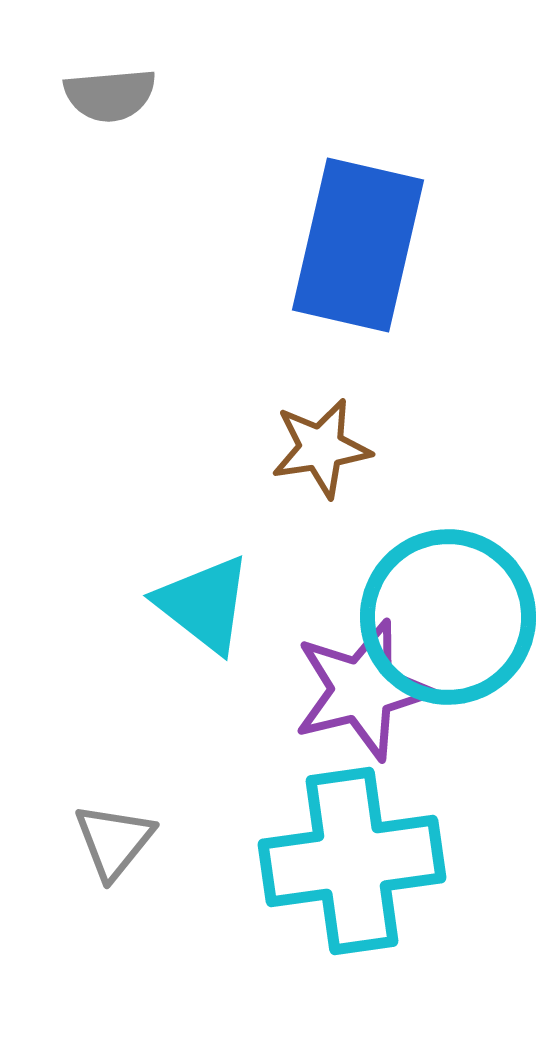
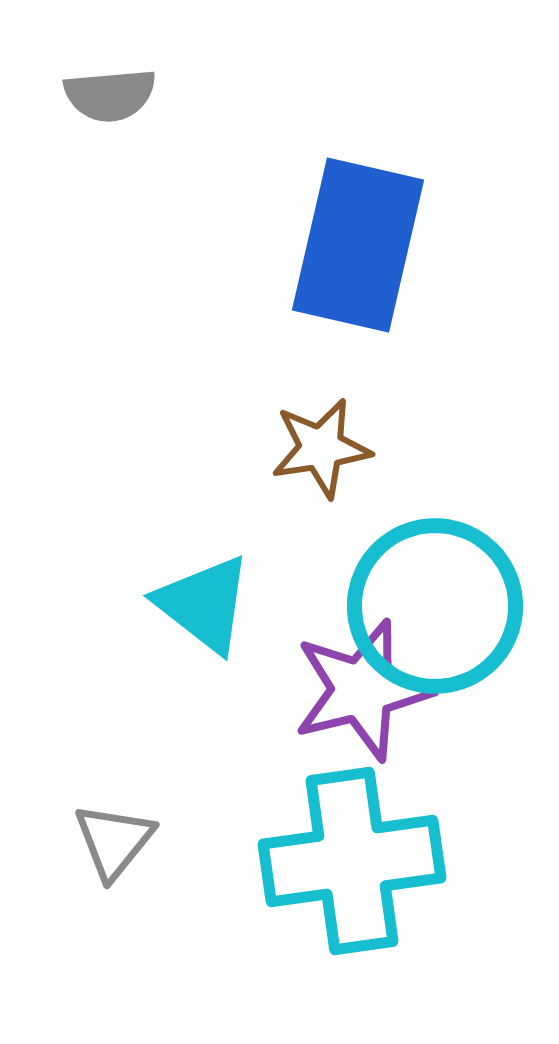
cyan circle: moved 13 px left, 11 px up
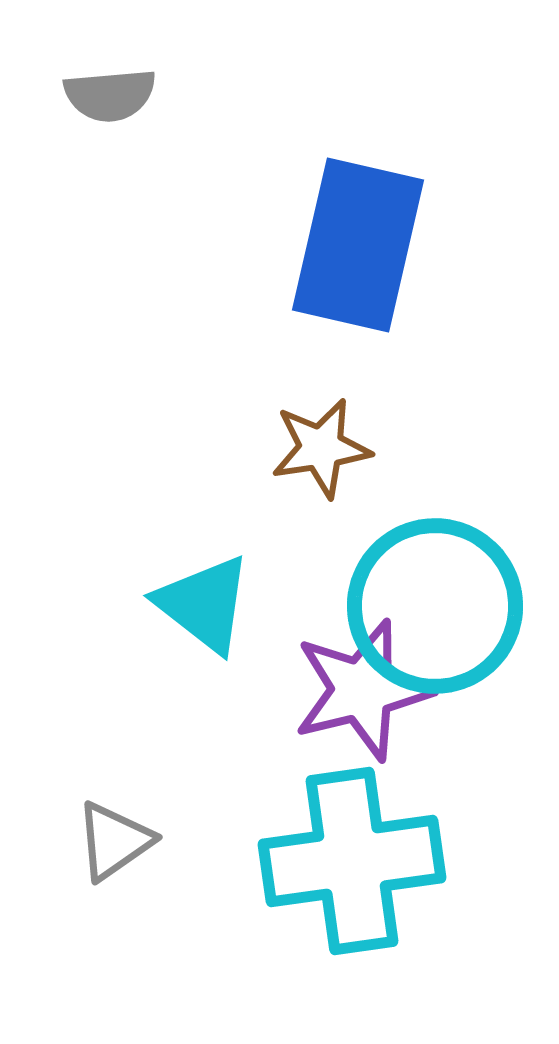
gray triangle: rotated 16 degrees clockwise
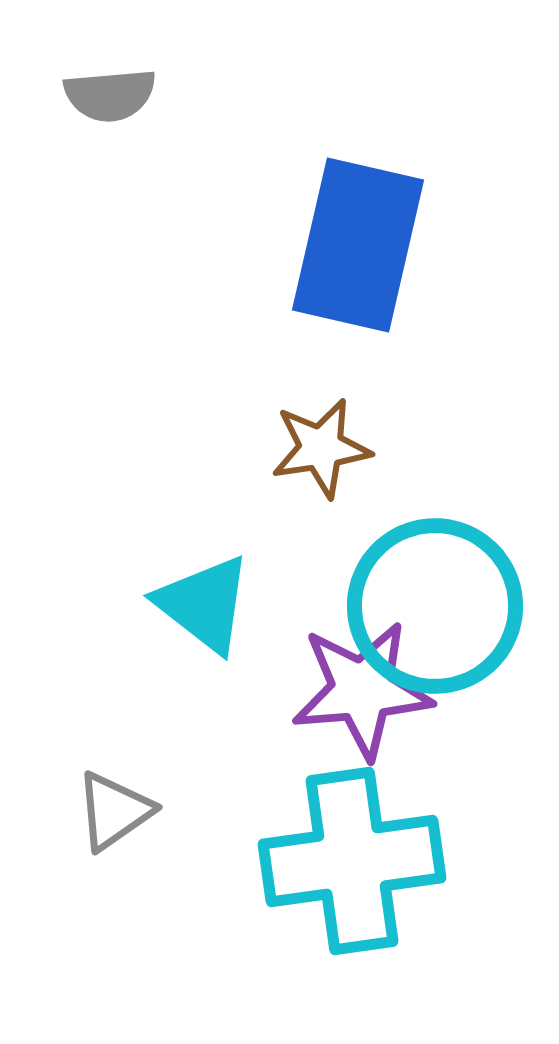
purple star: rotated 9 degrees clockwise
gray triangle: moved 30 px up
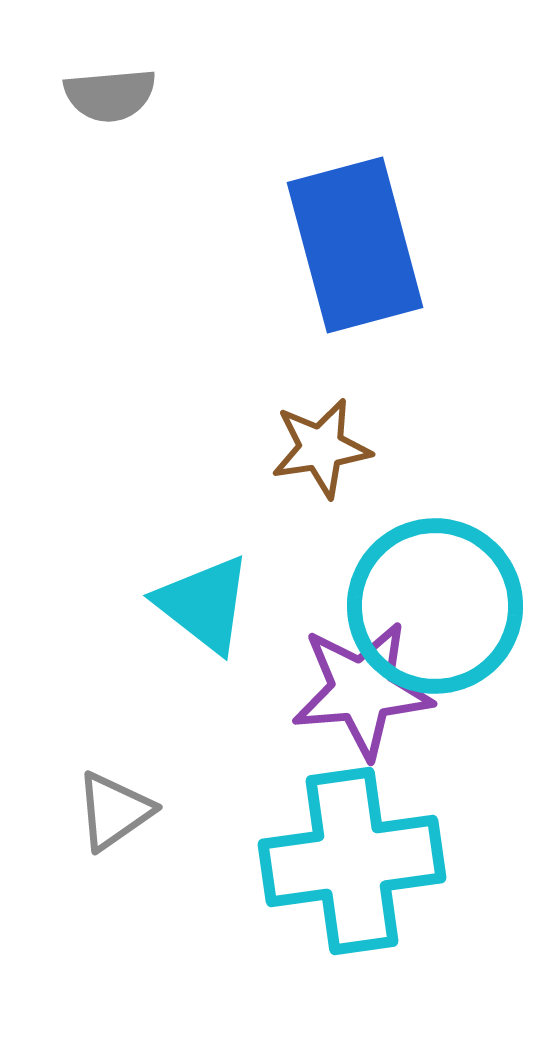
blue rectangle: moved 3 px left; rotated 28 degrees counterclockwise
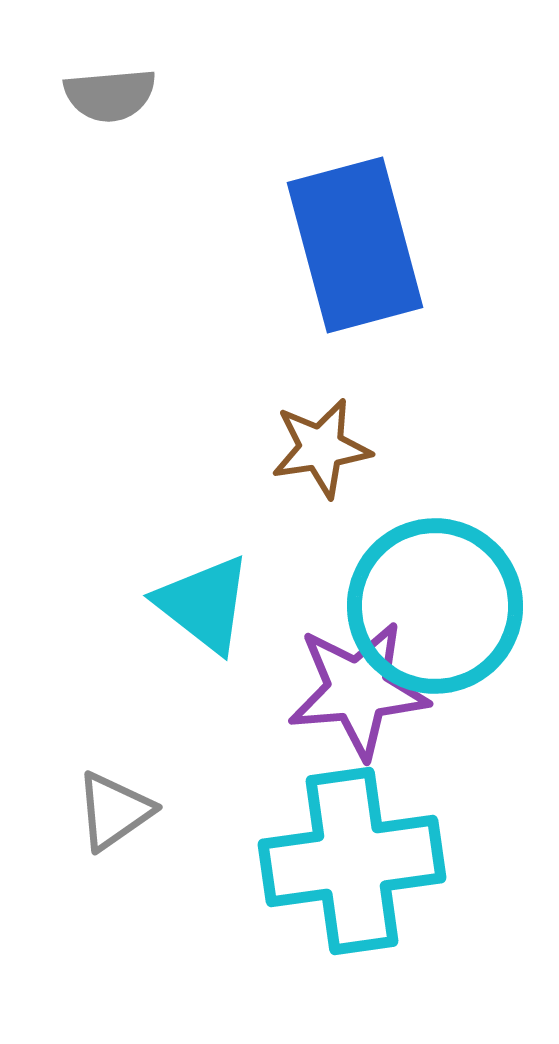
purple star: moved 4 px left
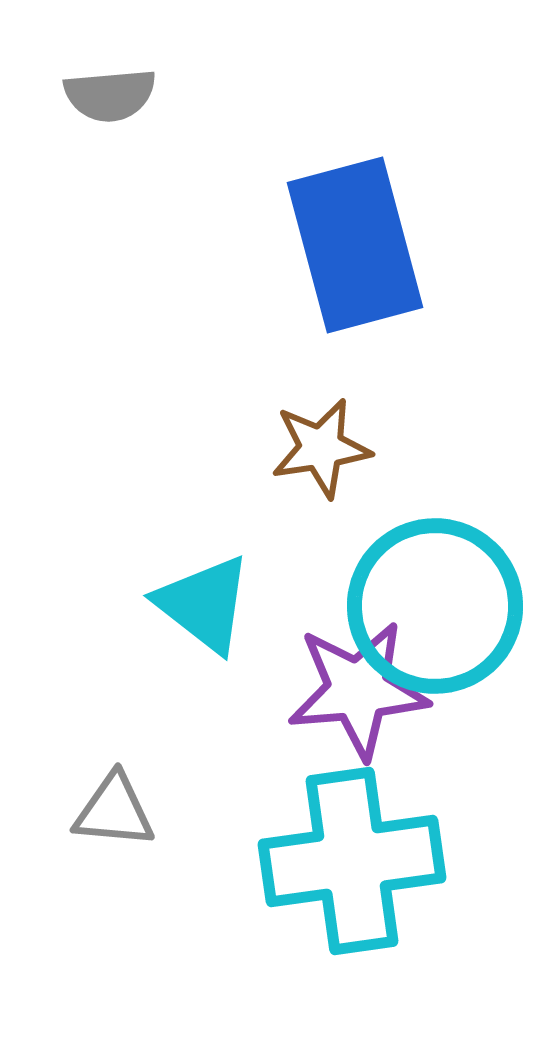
gray triangle: rotated 40 degrees clockwise
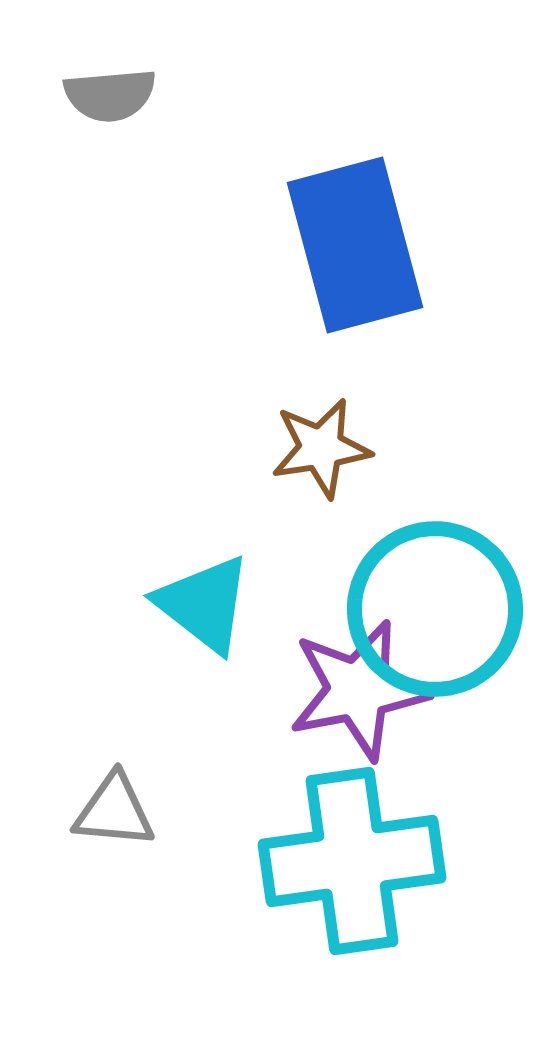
cyan circle: moved 3 px down
purple star: rotated 6 degrees counterclockwise
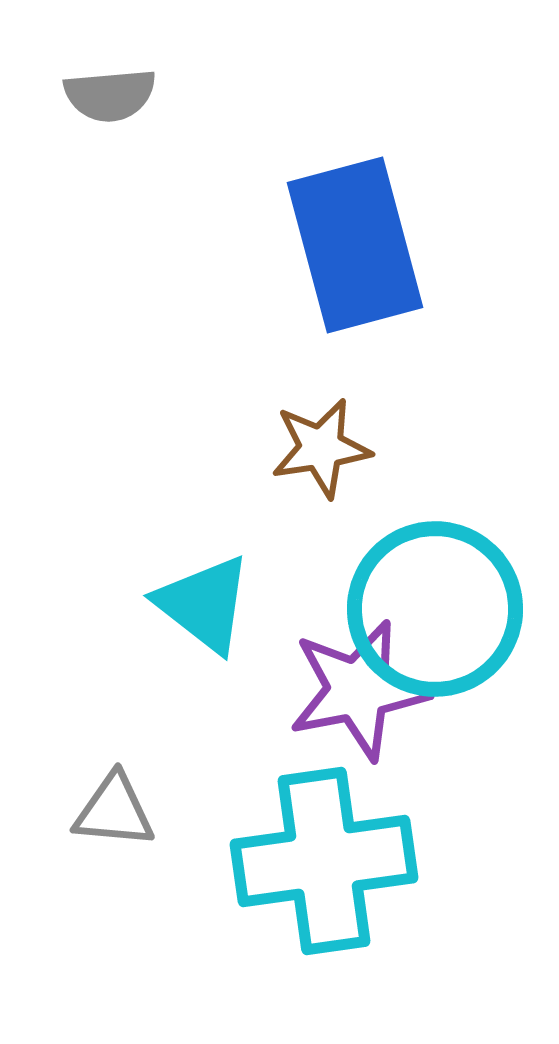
cyan cross: moved 28 px left
